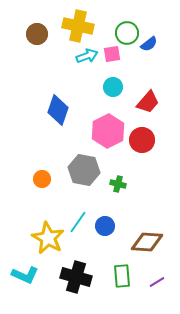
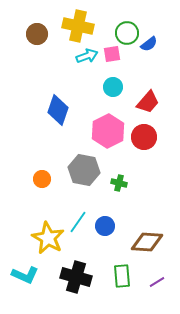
red circle: moved 2 px right, 3 px up
green cross: moved 1 px right, 1 px up
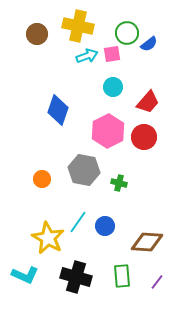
purple line: rotated 21 degrees counterclockwise
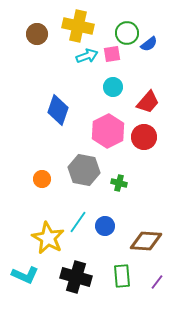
brown diamond: moved 1 px left, 1 px up
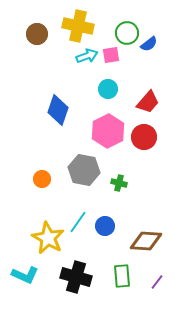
pink square: moved 1 px left, 1 px down
cyan circle: moved 5 px left, 2 px down
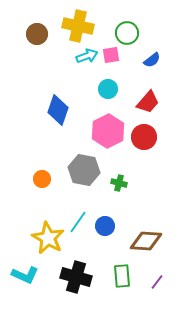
blue semicircle: moved 3 px right, 16 px down
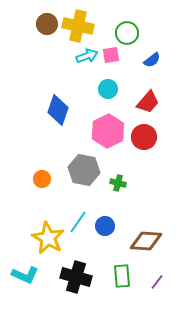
brown circle: moved 10 px right, 10 px up
green cross: moved 1 px left
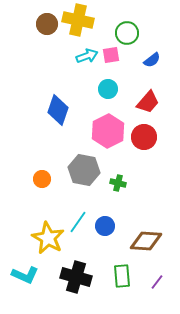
yellow cross: moved 6 px up
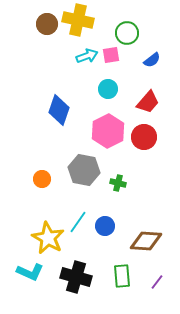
blue diamond: moved 1 px right
cyan L-shape: moved 5 px right, 3 px up
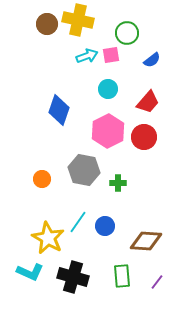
green cross: rotated 14 degrees counterclockwise
black cross: moved 3 px left
